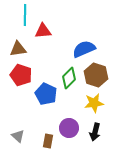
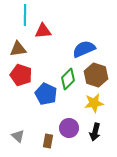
green diamond: moved 1 px left, 1 px down
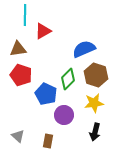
red triangle: rotated 24 degrees counterclockwise
purple circle: moved 5 px left, 13 px up
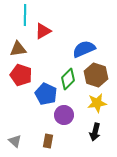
yellow star: moved 3 px right
gray triangle: moved 3 px left, 5 px down
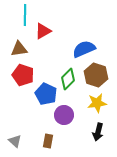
brown triangle: moved 1 px right
red pentagon: moved 2 px right
black arrow: moved 3 px right
